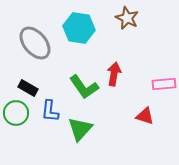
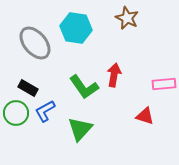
cyan hexagon: moved 3 px left
red arrow: moved 1 px down
blue L-shape: moved 5 px left; rotated 55 degrees clockwise
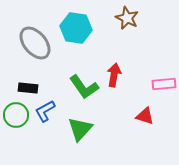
black rectangle: rotated 24 degrees counterclockwise
green circle: moved 2 px down
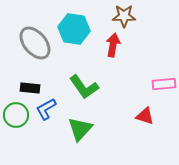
brown star: moved 3 px left, 2 px up; rotated 25 degrees counterclockwise
cyan hexagon: moved 2 px left, 1 px down
red arrow: moved 1 px left, 30 px up
black rectangle: moved 2 px right
blue L-shape: moved 1 px right, 2 px up
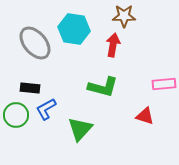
green L-shape: moved 19 px right; rotated 40 degrees counterclockwise
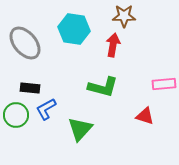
gray ellipse: moved 10 px left
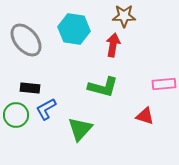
gray ellipse: moved 1 px right, 3 px up
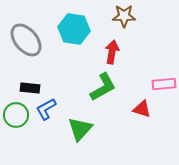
red arrow: moved 1 px left, 7 px down
green L-shape: rotated 44 degrees counterclockwise
red triangle: moved 3 px left, 7 px up
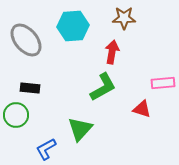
brown star: moved 2 px down
cyan hexagon: moved 1 px left, 3 px up; rotated 12 degrees counterclockwise
pink rectangle: moved 1 px left, 1 px up
blue L-shape: moved 40 px down
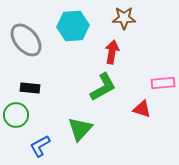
blue L-shape: moved 6 px left, 3 px up
